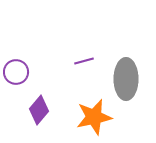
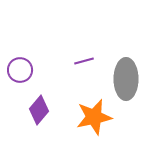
purple circle: moved 4 px right, 2 px up
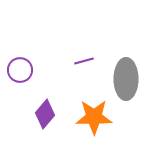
purple diamond: moved 6 px right, 4 px down
orange star: rotated 12 degrees clockwise
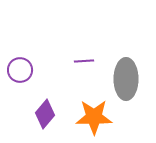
purple line: rotated 12 degrees clockwise
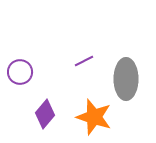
purple line: rotated 24 degrees counterclockwise
purple circle: moved 2 px down
orange star: rotated 18 degrees clockwise
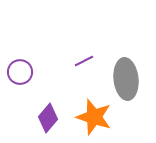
gray ellipse: rotated 6 degrees counterclockwise
purple diamond: moved 3 px right, 4 px down
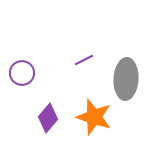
purple line: moved 1 px up
purple circle: moved 2 px right, 1 px down
gray ellipse: rotated 9 degrees clockwise
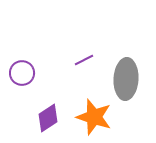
purple diamond: rotated 16 degrees clockwise
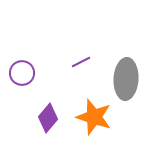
purple line: moved 3 px left, 2 px down
purple diamond: rotated 16 degrees counterclockwise
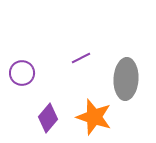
purple line: moved 4 px up
